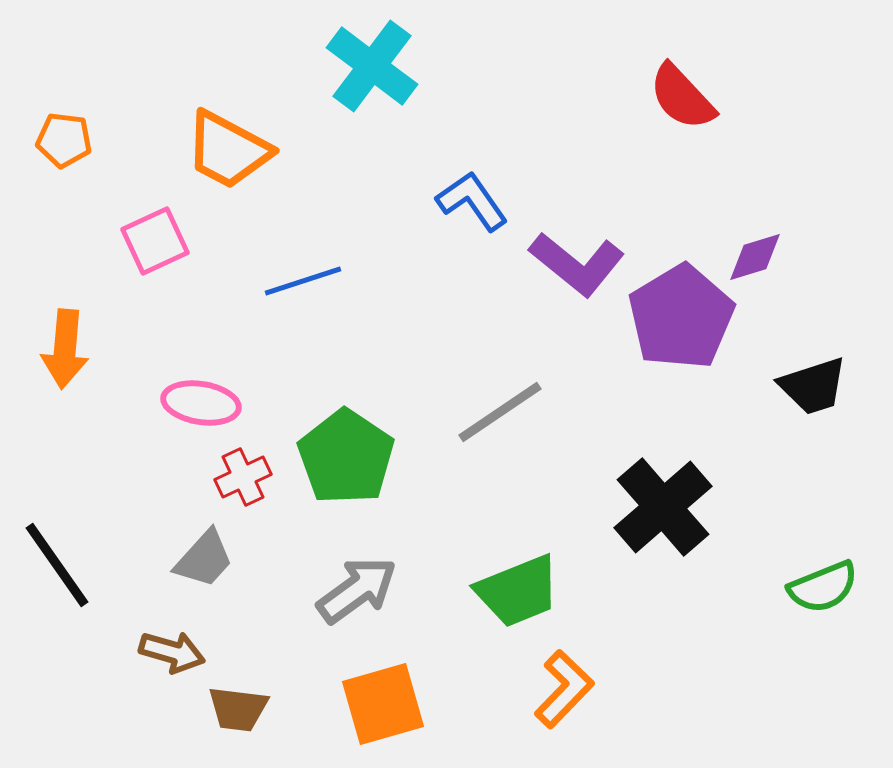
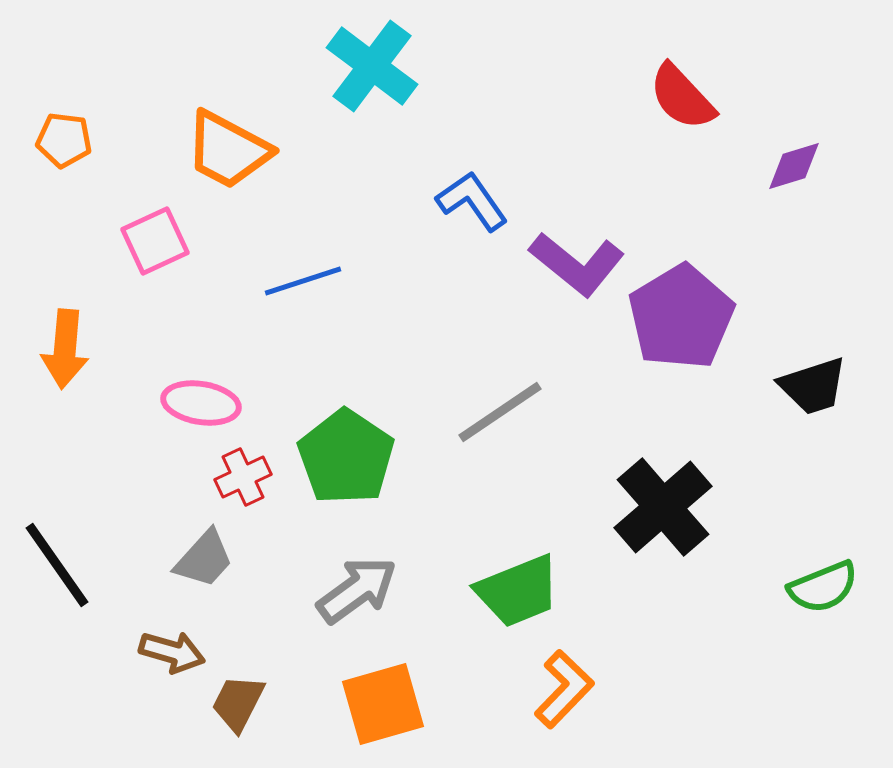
purple diamond: moved 39 px right, 91 px up
brown trapezoid: moved 6 px up; rotated 110 degrees clockwise
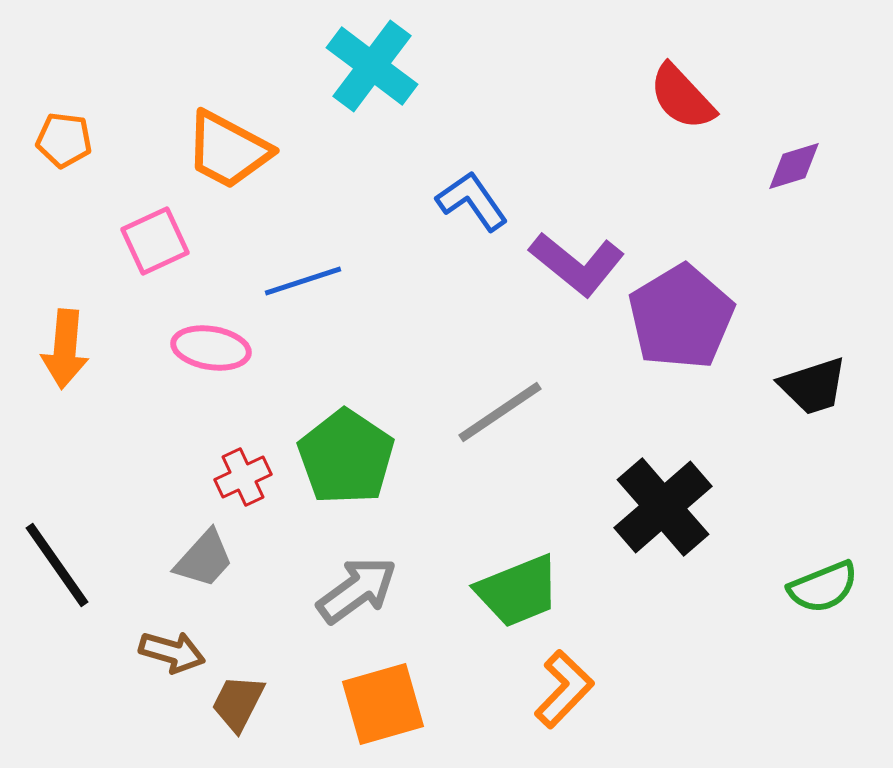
pink ellipse: moved 10 px right, 55 px up
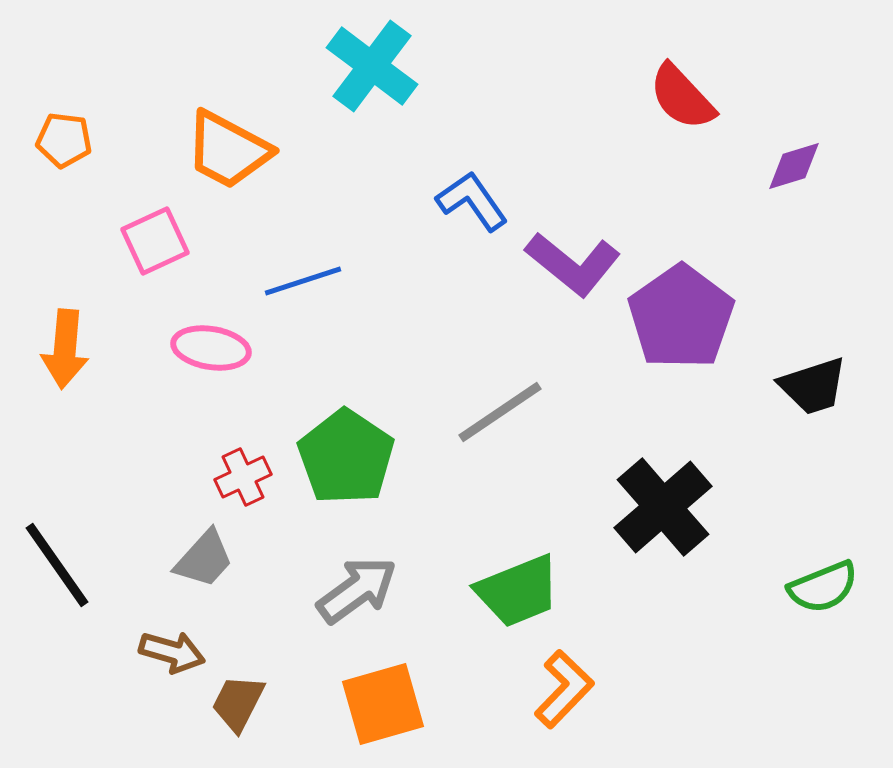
purple L-shape: moved 4 px left
purple pentagon: rotated 4 degrees counterclockwise
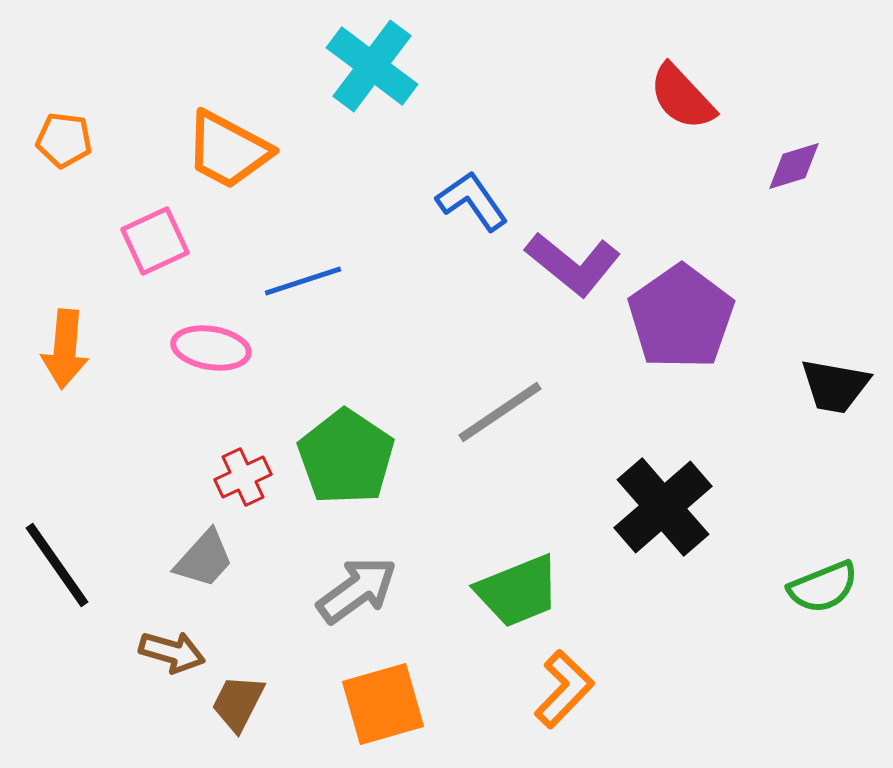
black trapezoid: moved 22 px right; rotated 28 degrees clockwise
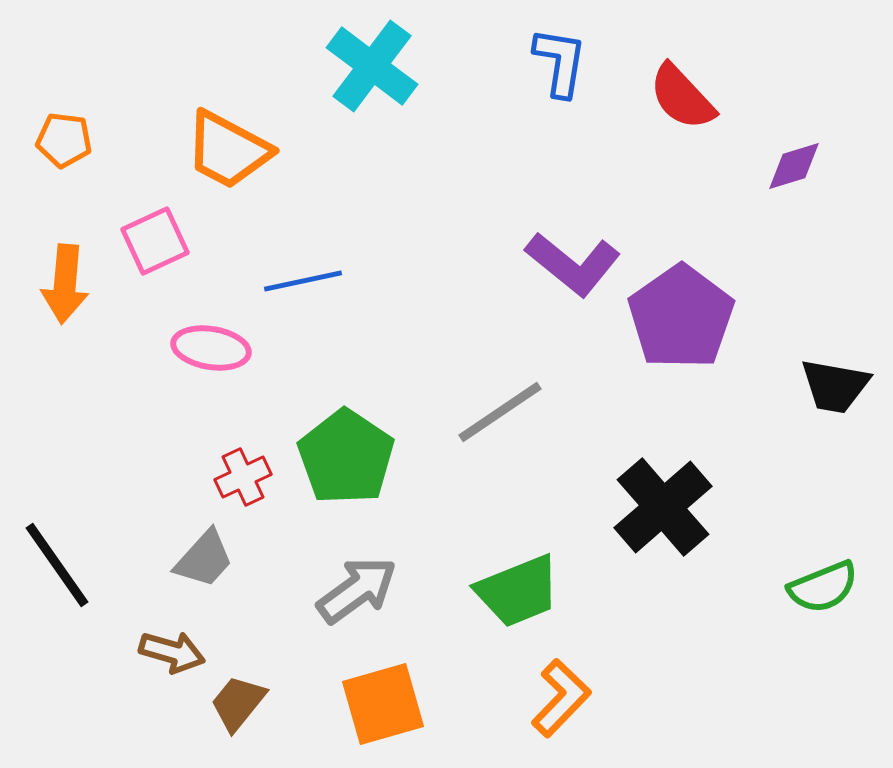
blue L-shape: moved 88 px right, 139 px up; rotated 44 degrees clockwise
blue line: rotated 6 degrees clockwise
orange arrow: moved 65 px up
orange L-shape: moved 3 px left, 9 px down
brown trapezoid: rotated 12 degrees clockwise
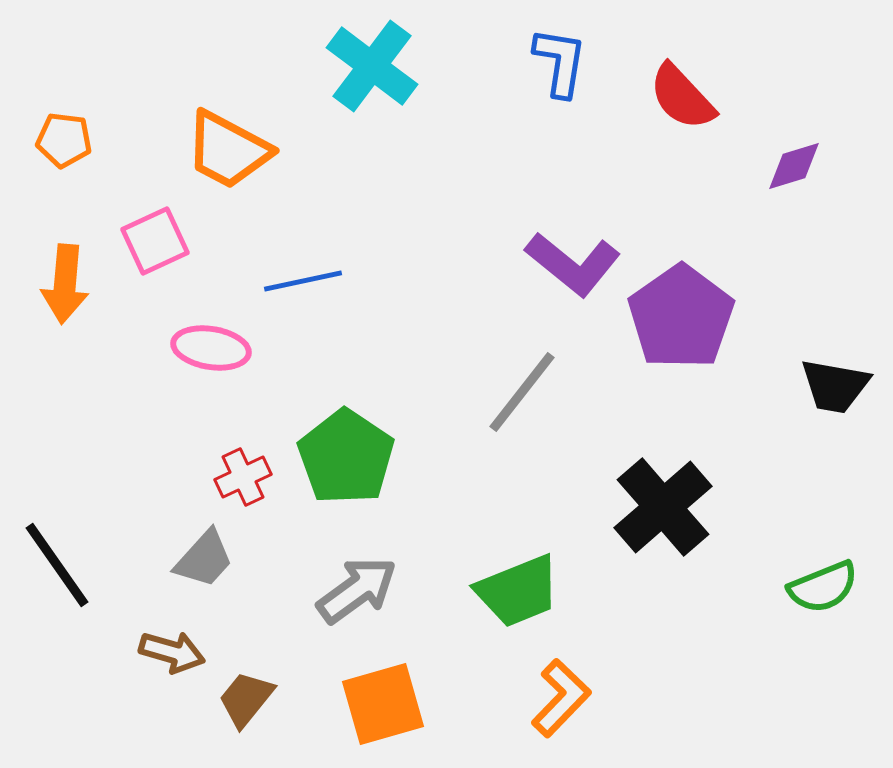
gray line: moved 22 px right, 20 px up; rotated 18 degrees counterclockwise
brown trapezoid: moved 8 px right, 4 px up
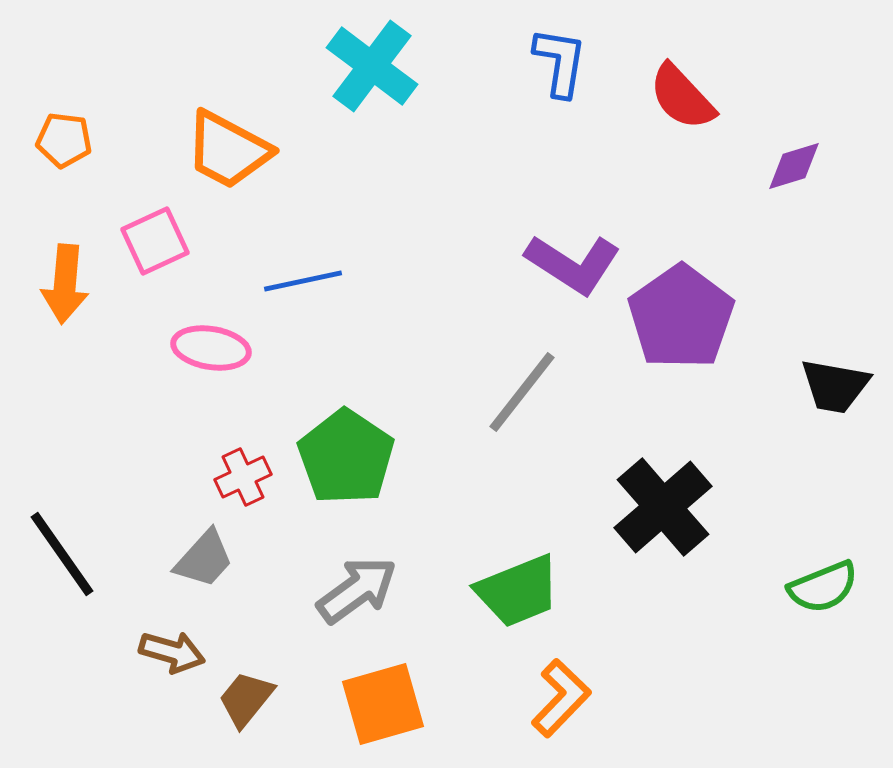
purple L-shape: rotated 6 degrees counterclockwise
black line: moved 5 px right, 11 px up
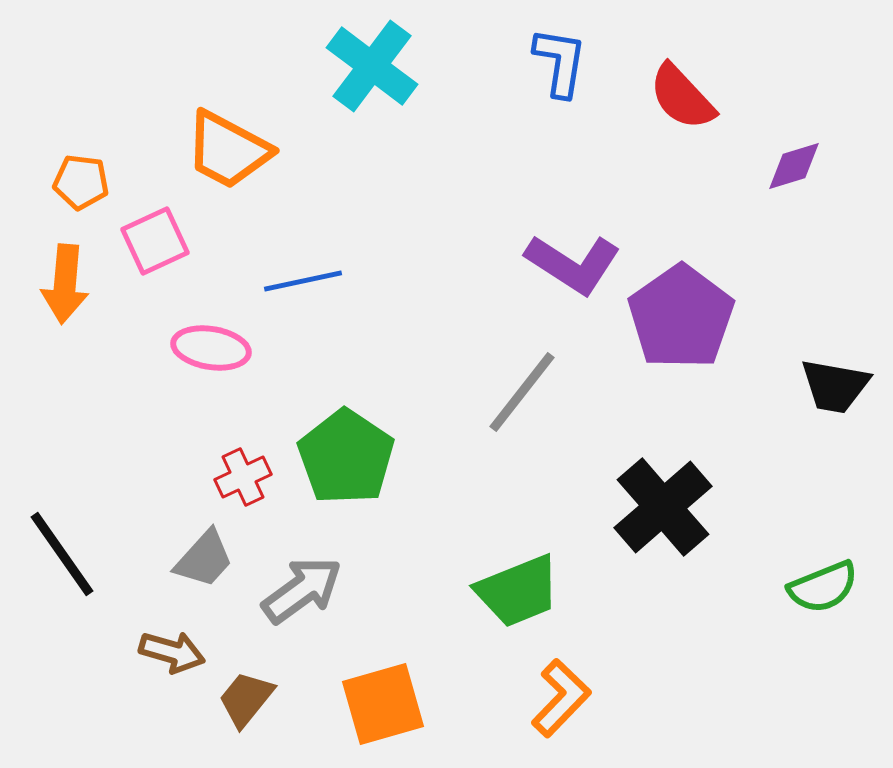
orange pentagon: moved 17 px right, 42 px down
gray arrow: moved 55 px left
